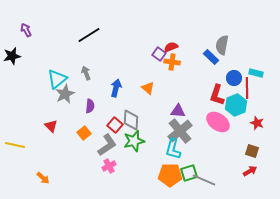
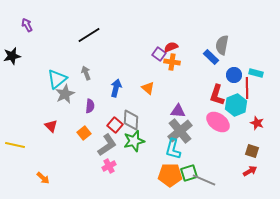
purple arrow: moved 1 px right, 5 px up
blue circle: moved 3 px up
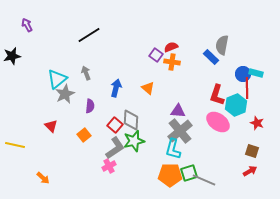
purple square: moved 3 px left, 1 px down
blue circle: moved 9 px right, 1 px up
orange square: moved 2 px down
gray L-shape: moved 8 px right, 3 px down
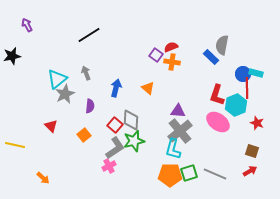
gray line: moved 11 px right, 6 px up
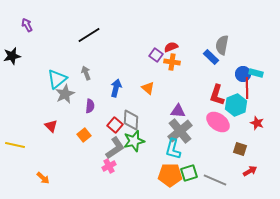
brown square: moved 12 px left, 2 px up
gray line: moved 6 px down
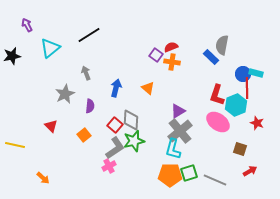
cyan triangle: moved 7 px left, 31 px up
purple triangle: rotated 35 degrees counterclockwise
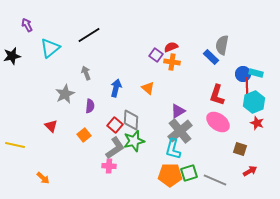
cyan hexagon: moved 18 px right, 3 px up
pink cross: rotated 32 degrees clockwise
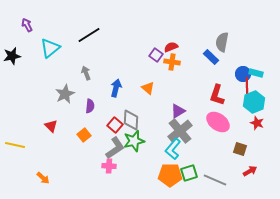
gray semicircle: moved 3 px up
cyan L-shape: rotated 25 degrees clockwise
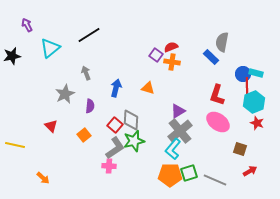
orange triangle: rotated 24 degrees counterclockwise
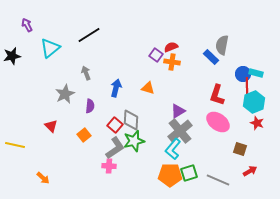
gray semicircle: moved 3 px down
gray line: moved 3 px right
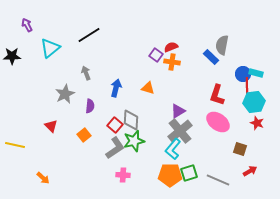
black star: rotated 12 degrees clockwise
cyan hexagon: rotated 15 degrees clockwise
pink cross: moved 14 px right, 9 px down
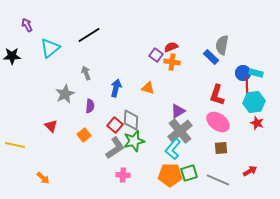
blue circle: moved 1 px up
brown square: moved 19 px left, 1 px up; rotated 24 degrees counterclockwise
